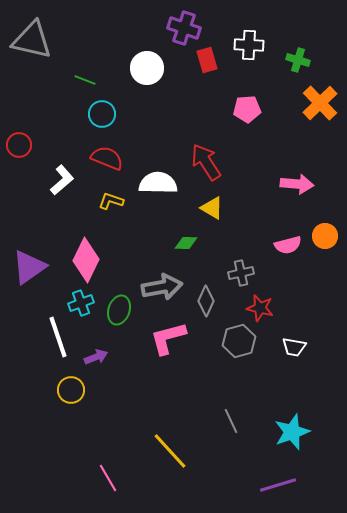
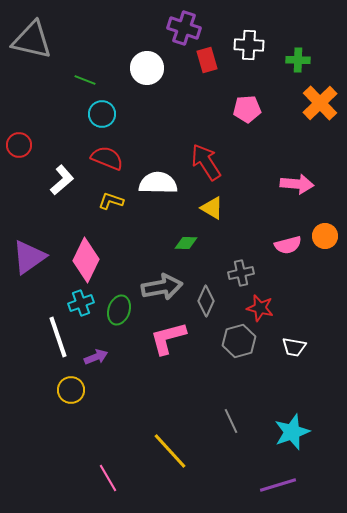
green cross: rotated 15 degrees counterclockwise
purple triangle: moved 10 px up
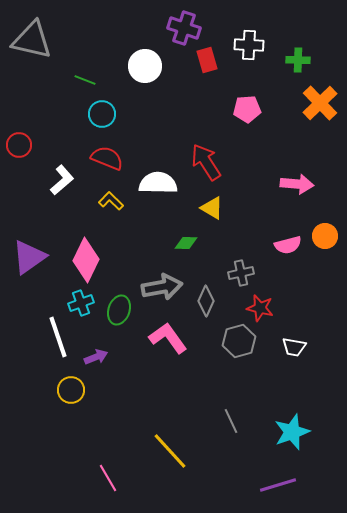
white circle: moved 2 px left, 2 px up
yellow L-shape: rotated 25 degrees clockwise
pink L-shape: rotated 69 degrees clockwise
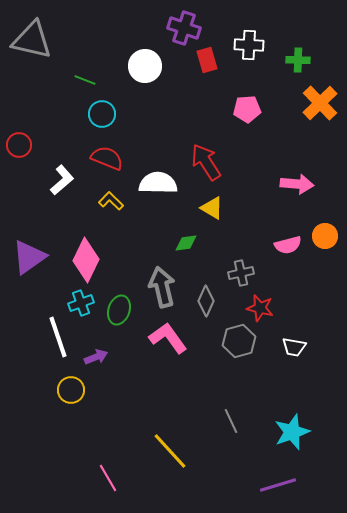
green diamond: rotated 10 degrees counterclockwise
gray arrow: rotated 93 degrees counterclockwise
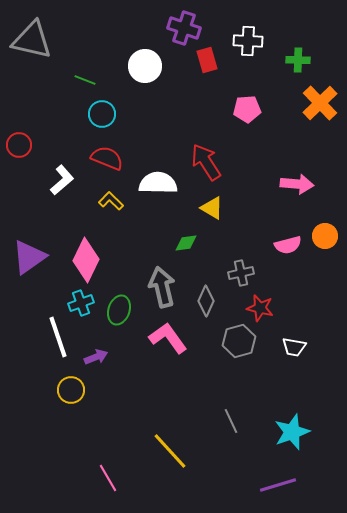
white cross: moved 1 px left, 4 px up
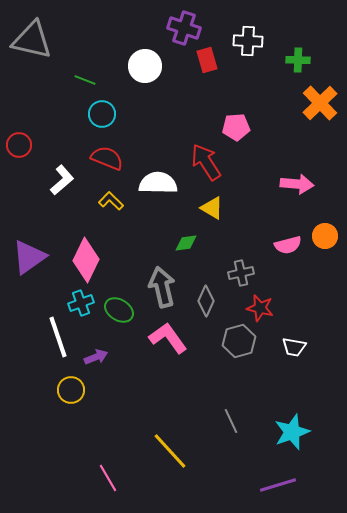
pink pentagon: moved 11 px left, 18 px down
green ellipse: rotated 76 degrees counterclockwise
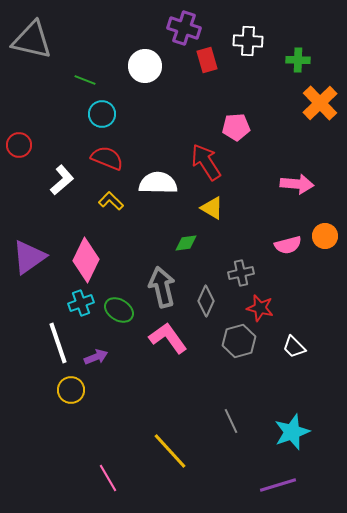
white line: moved 6 px down
white trapezoid: rotated 35 degrees clockwise
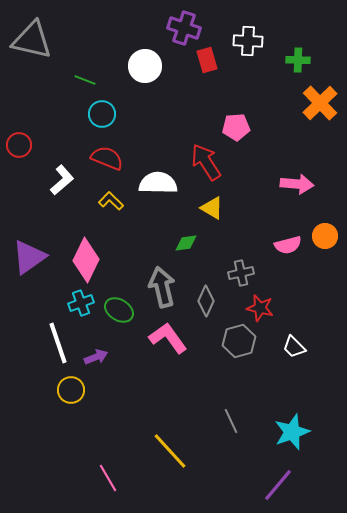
purple line: rotated 33 degrees counterclockwise
